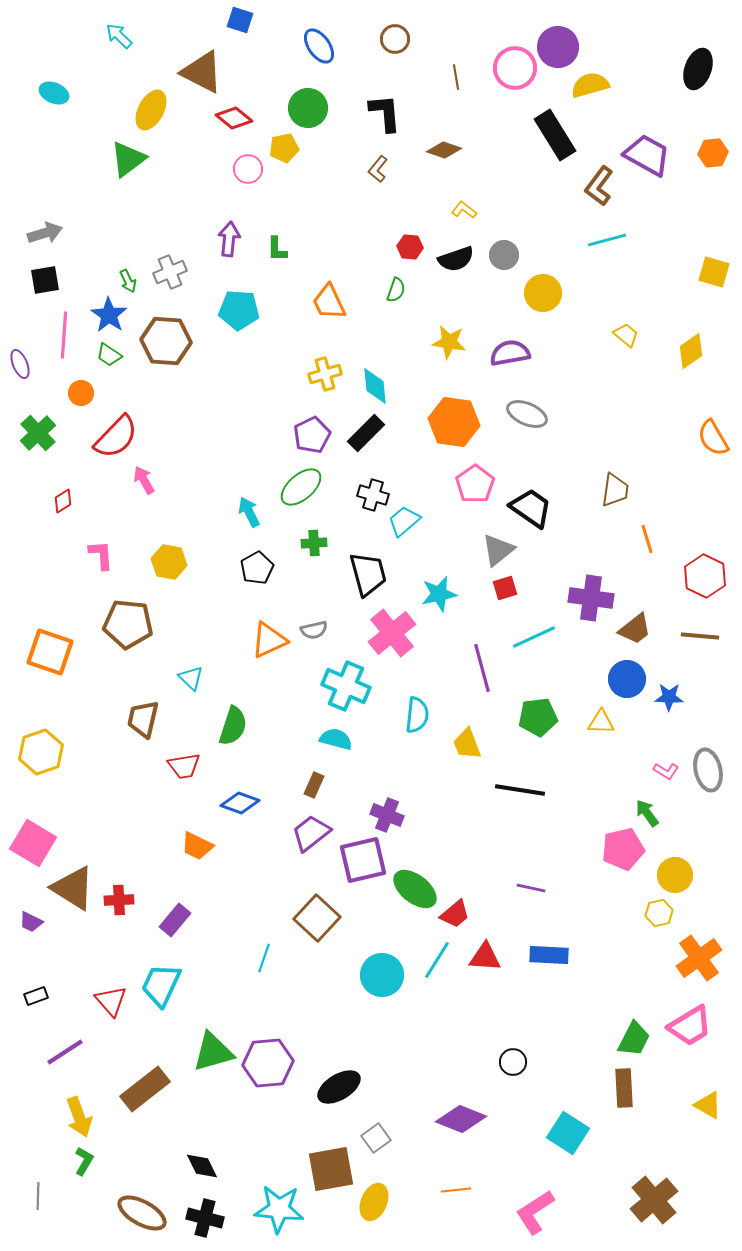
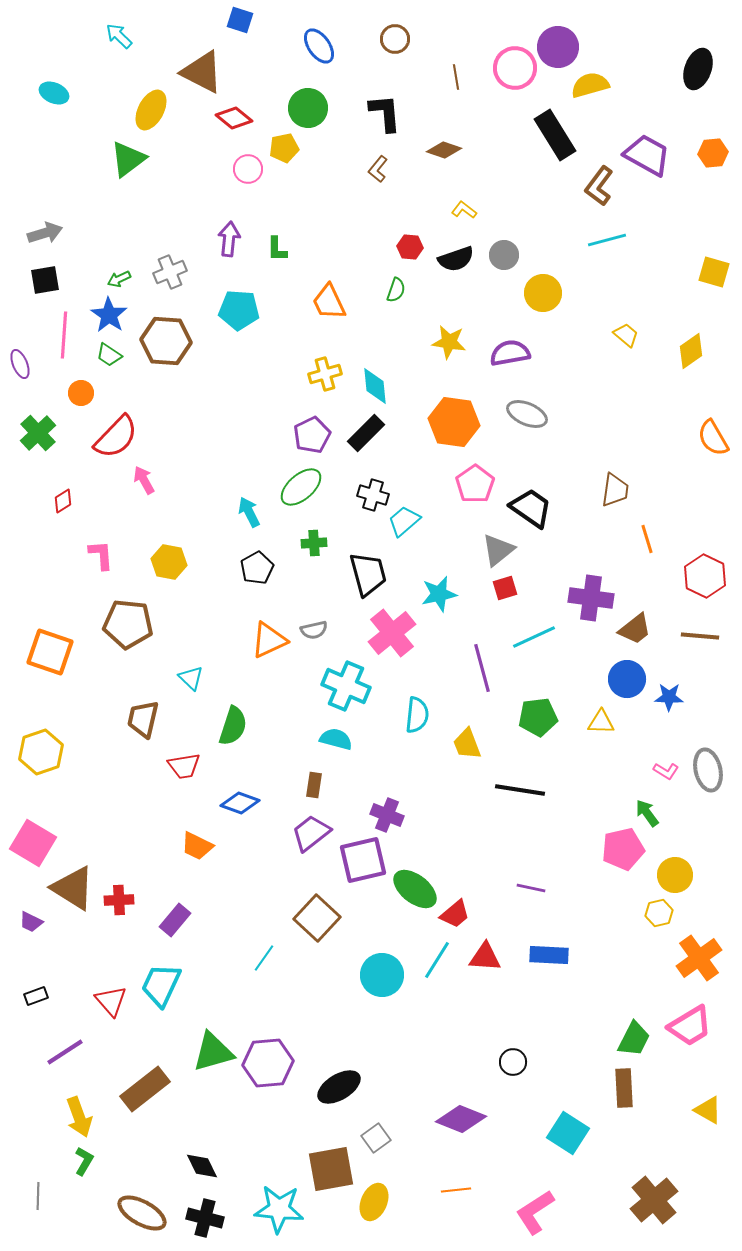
green arrow at (128, 281): moved 9 px left, 2 px up; rotated 90 degrees clockwise
brown rectangle at (314, 785): rotated 15 degrees counterclockwise
cyan line at (264, 958): rotated 16 degrees clockwise
yellow triangle at (708, 1105): moved 5 px down
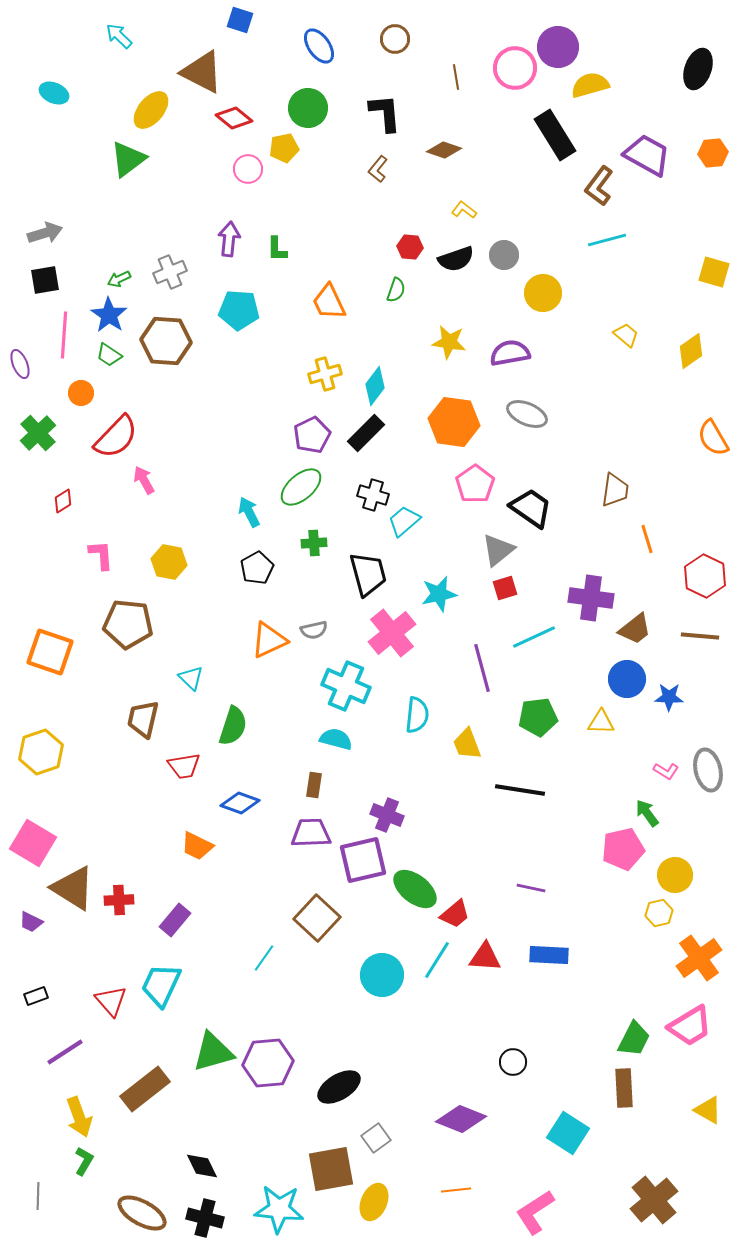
yellow ellipse at (151, 110): rotated 12 degrees clockwise
cyan diamond at (375, 386): rotated 42 degrees clockwise
purple trapezoid at (311, 833): rotated 36 degrees clockwise
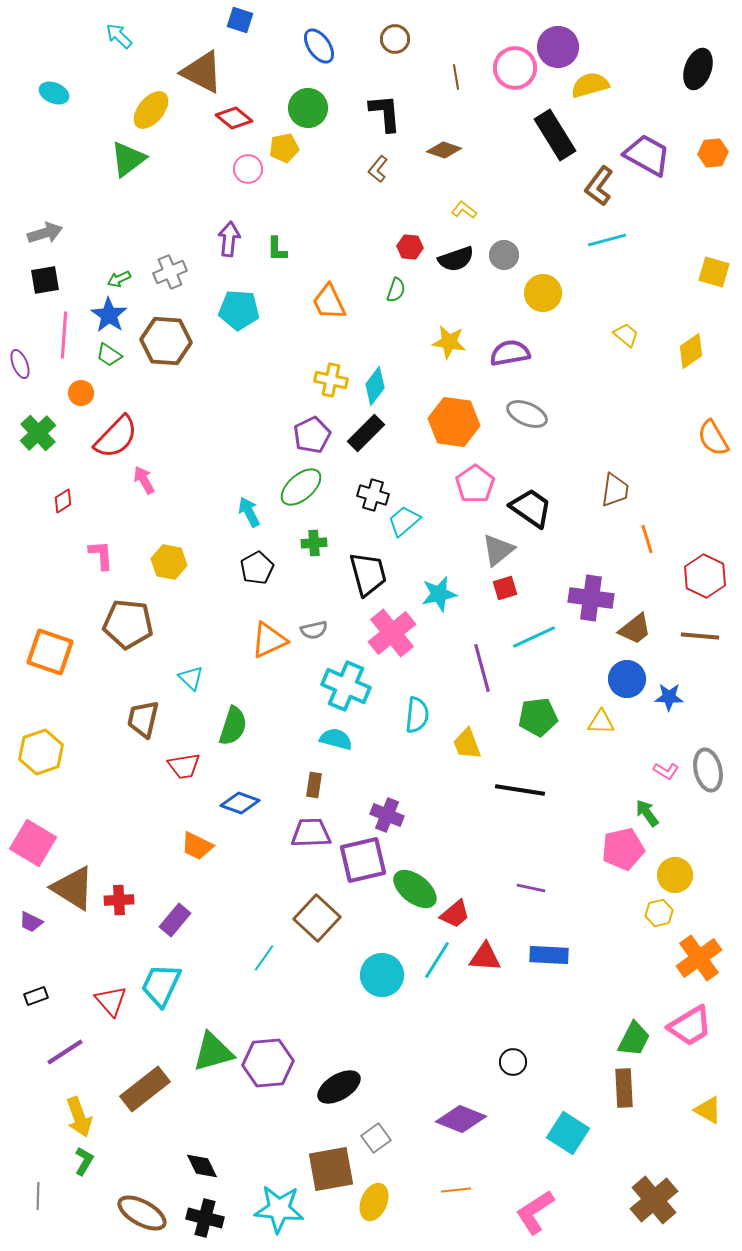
yellow cross at (325, 374): moved 6 px right, 6 px down; rotated 28 degrees clockwise
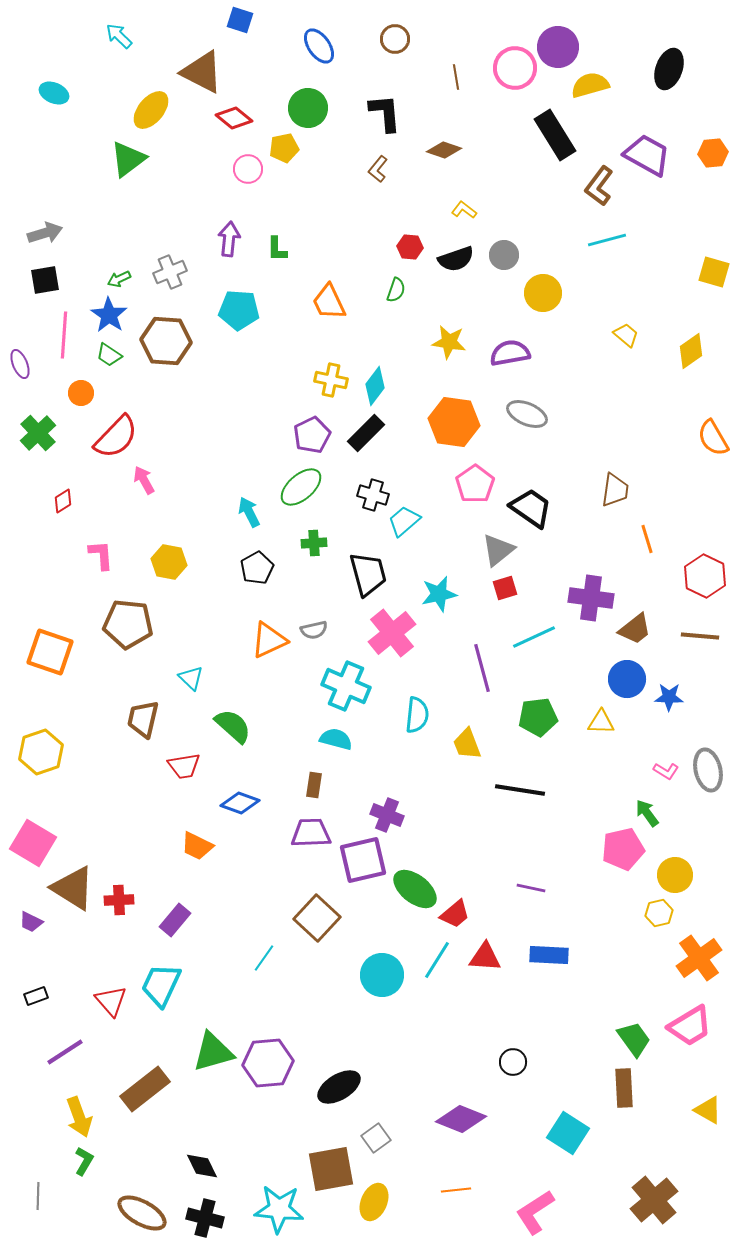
black ellipse at (698, 69): moved 29 px left
green semicircle at (233, 726): rotated 66 degrees counterclockwise
green trapezoid at (634, 1039): rotated 63 degrees counterclockwise
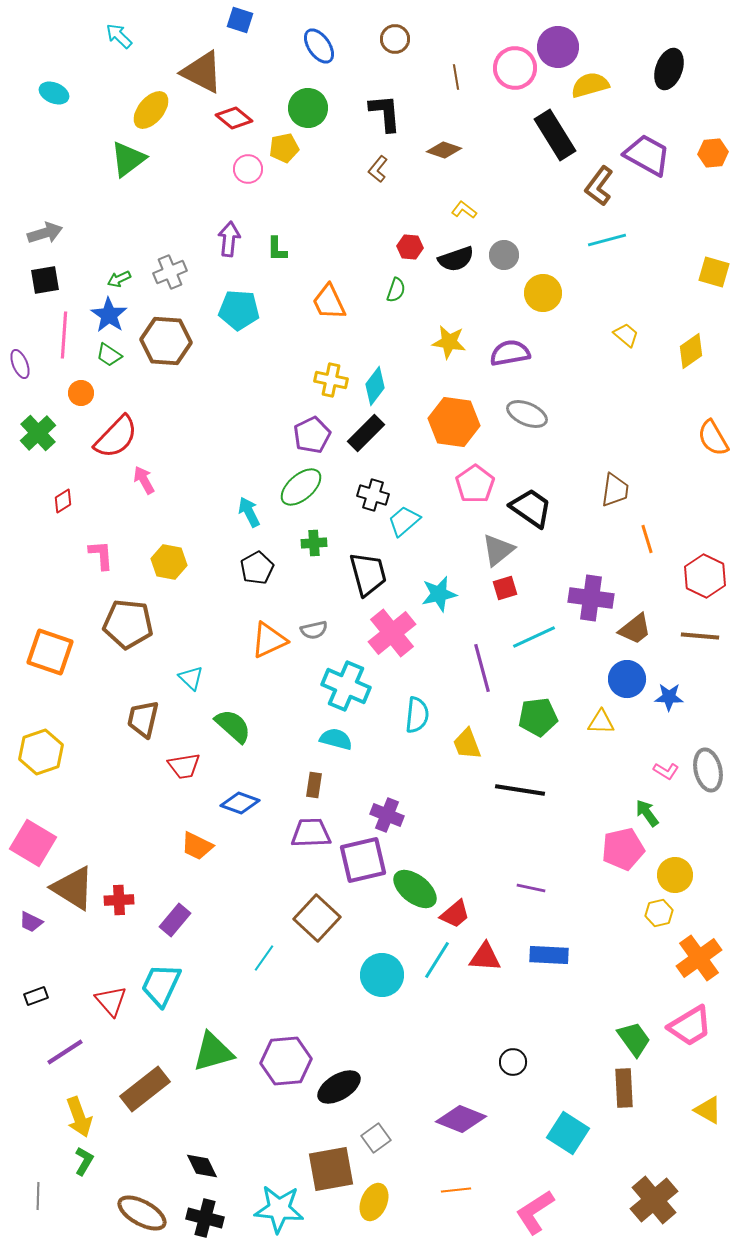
purple hexagon at (268, 1063): moved 18 px right, 2 px up
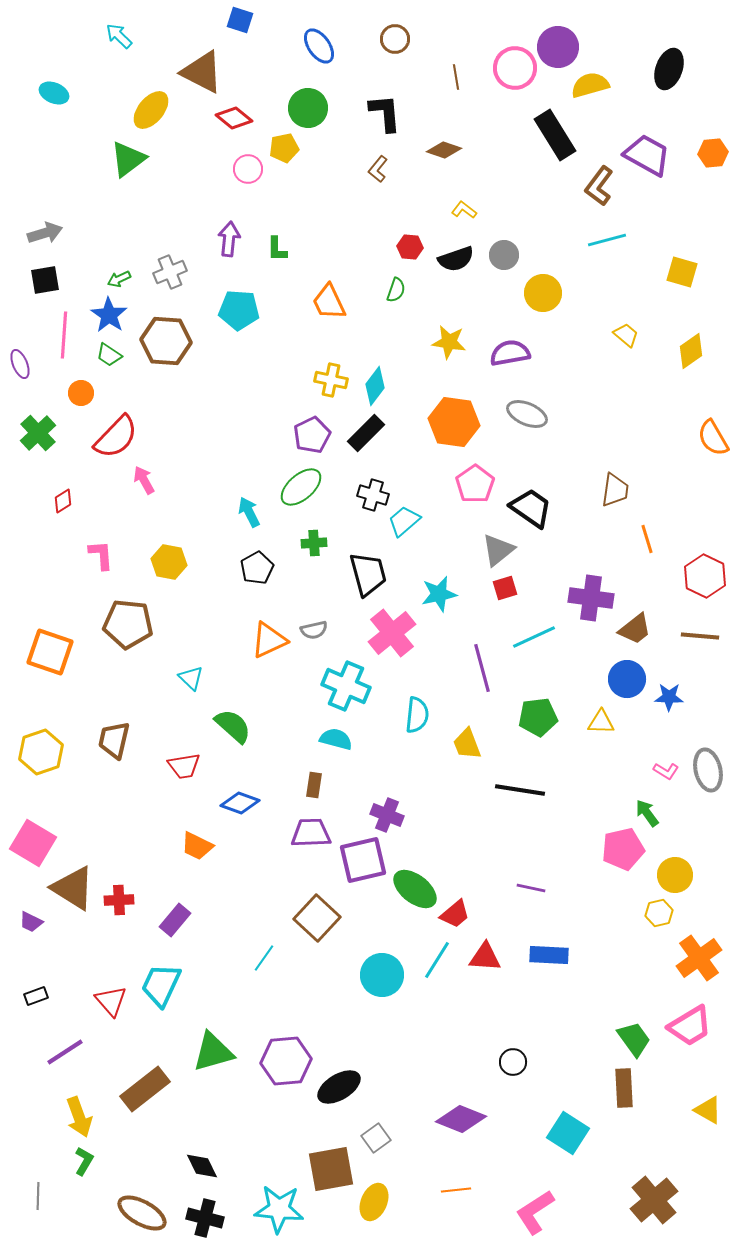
yellow square at (714, 272): moved 32 px left
brown trapezoid at (143, 719): moved 29 px left, 21 px down
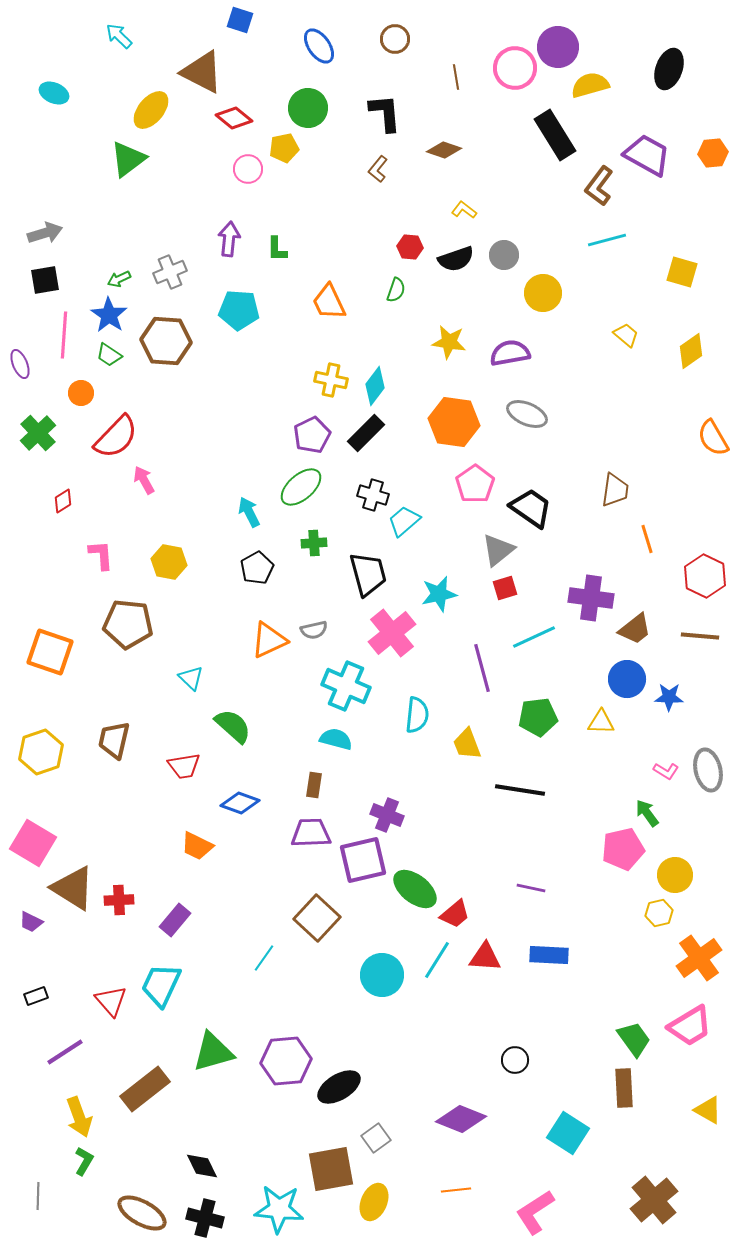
black circle at (513, 1062): moved 2 px right, 2 px up
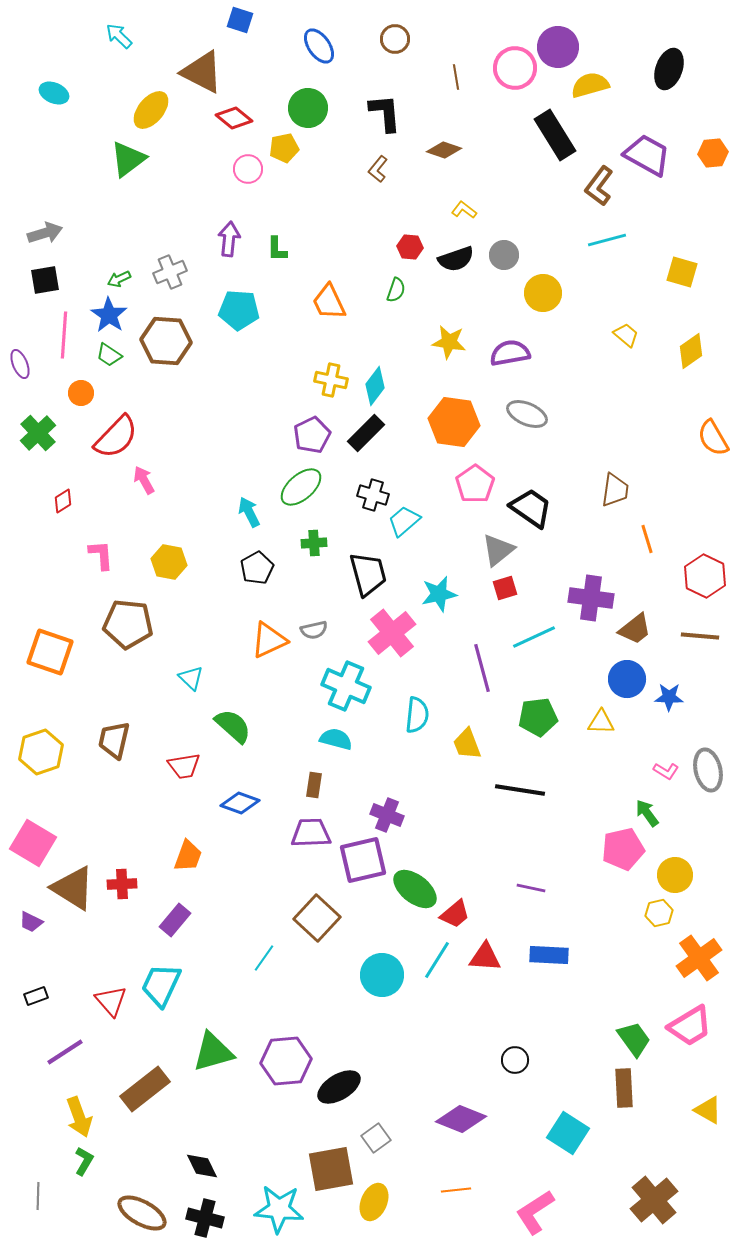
orange trapezoid at (197, 846): moved 9 px left, 10 px down; rotated 96 degrees counterclockwise
red cross at (119, 900): moved 3 px right, 16 px up
